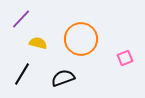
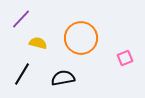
orange circle: moved 1 px up
black semicircle: rotated 10 degrees clockwise
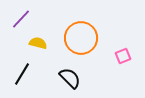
pink square: moved 2 px left, 2 px up
black semicircle: moved 7 px right; rotated 55 degrees clockwise
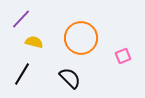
yellow semicircle: moved 4 px left, 1 px up
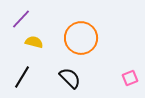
pink square: moved 7 px right, 22 px down
black line: moved 3 px down
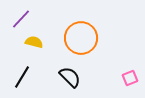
black semicircle: moved 1 px up
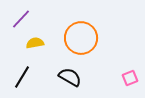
yellow semicircle: moved 1 px right, 1 px down; rotated 24 degrees counterclockwise
black semicircle: rotated 15 degrees counterclockwise
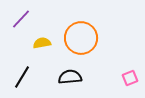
yellow semicircle: moved 7 px right
black semicircle: rotated 35 degrees counterclockwise
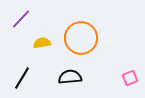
black line: moved 1 px down
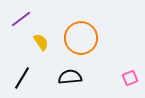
purple line: rotated 10 degrees clockwise
yellow semicircle: moved 1 px left, 1 px up; rotated 66 degrees clockwise
